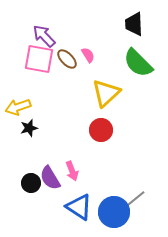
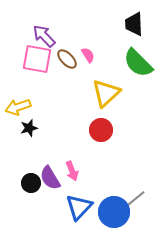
pink square: moved 2 px left
blue triangle: rotated 40 degrees clockwise
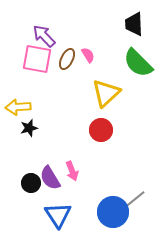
brown ellipse: rotated 70 degrees clockwise
yellow arrow: rotated 15 degrees clockwise
blue triangle: moved 21 px left, 8 px down; rotated 16 degrees counterclockwise
blue circle: moved 1 px left
